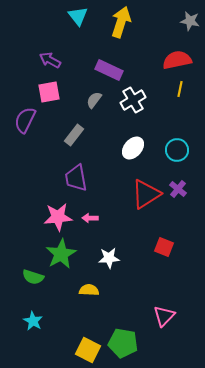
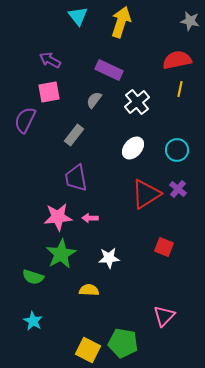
white cross: moved 4 px right, 2 px down; rotated 10 degrees counterclockwise
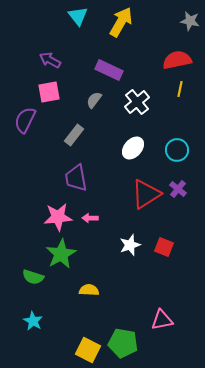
yellow arrow: rotated 12 degrees clockwise
white star: moved 21 px right, 13 px up; rotated 15 degrees counterclockwise
pink triangle: moved 2 px left, 4 px down; rotated 35 degrees clockwise
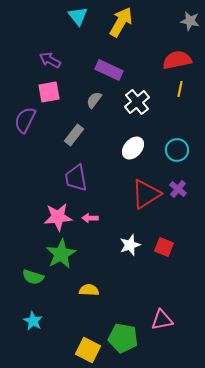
green pentagon: moved 5 px up
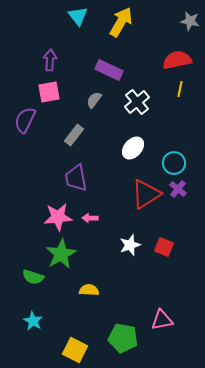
purple arrow: rotated 65 degrees clockwise
cyan circle: moved 3 px left, 13 px down
yellow square: moved 13 px left
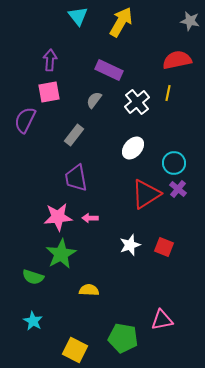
yellow line: moved 12 px left, 4 px down
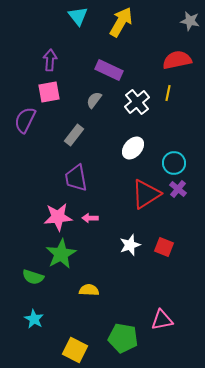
cyan star: moved 1 px right, 2 px up
